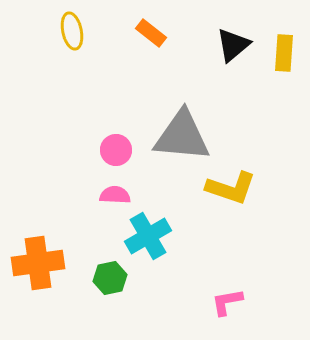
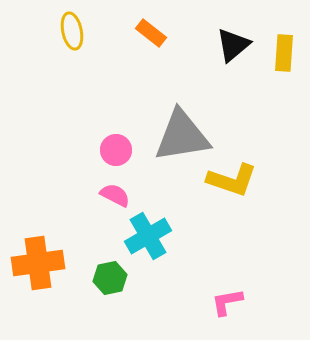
gray triangle: rotated 14 degrees counterclockwise
yellow L-shape: moved 1 px right, 8 px up
pink semicircle: rotated 24 degrees clockwise
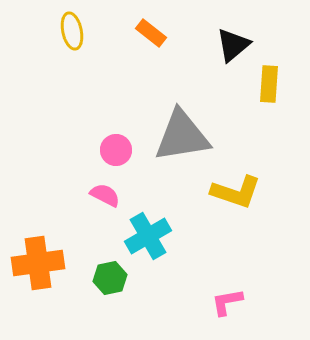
yellow rectangle: moved 15 px left, 31 px down
yellow L-shape: moved 4 px right, 12 px down
pink semicircle: moved 10 px left
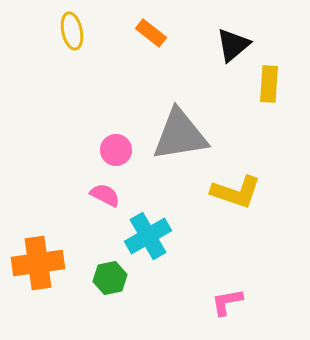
gray triangle: moved 2 px left, 1 px up
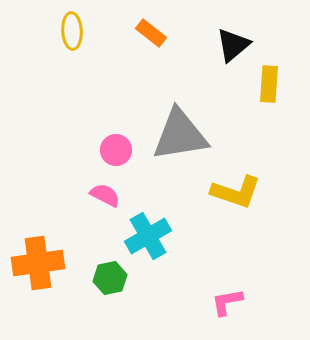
yellow ellipse: rotated 9 degrees clockwise
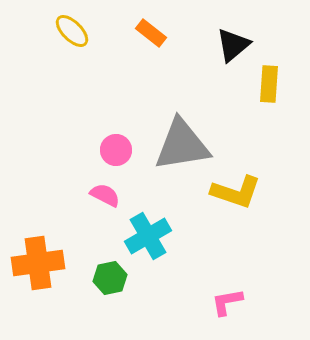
yellow ellipse: rotated 42 degrees counterclockwise
gray triangle: moved 2 px right, 10 px down
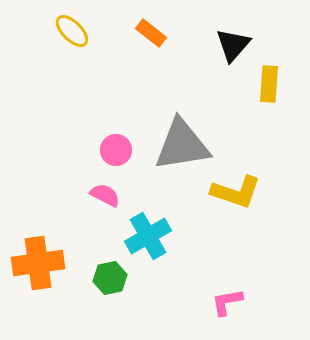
black triangle: rotated 9 degrees counterclockwise
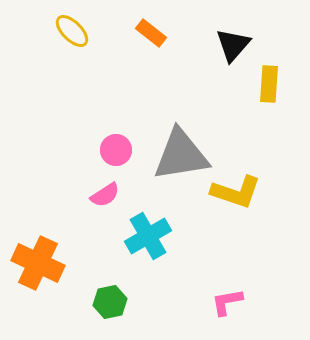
gray triangle: moved 1 px left, 10 px down
pink semicircle: rotated 120 degrees clockwise
orange cross: rotated 33 degrees clockwise
green hexagon: moved 24 px down
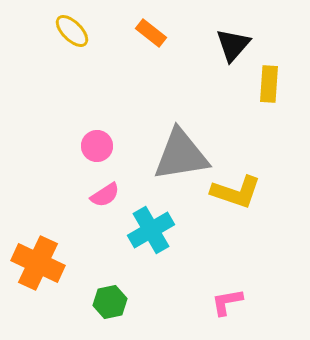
pink circle: moved 19 px left, 4 px up
cyan cross: moved 3 px right, 6 px up
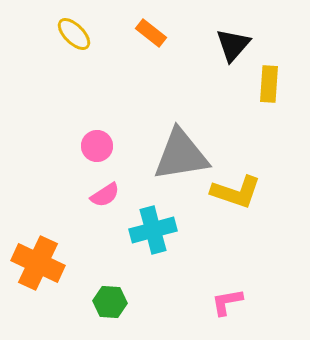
yellow ellipse: moved 2 px right, 3 px down
cyan cross: moved 2 px right; rotated 15 degrees clockwise
green hexagon: rotated 16 degrees clockwise
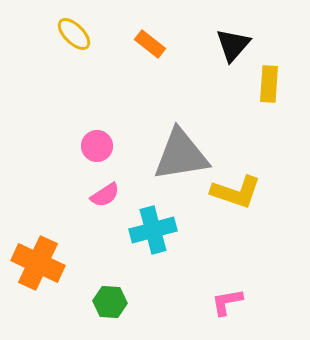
orange rectangle: moved 1 px left, 11 px down
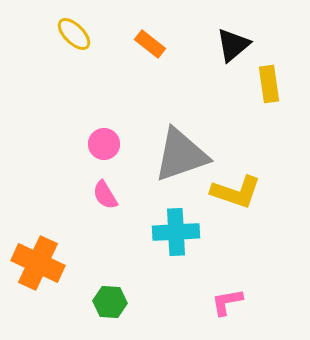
black triangle: rotated 9 degrees clockwise
yellow rectangle: rotated 12 degrees counterclockwise
pink circle: moved 7 px right, 2 px up
gray triangle: rotated 10 degrees counterclockwise
pink semicircle: rotated 92 degrees clockwise
cyan cross: moved 23 px right, 2 px down; rotated 12 degrees clockwise
